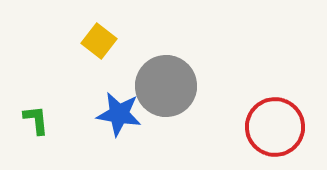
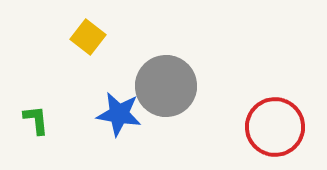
yellow square: moved 11 px left, 4 px up
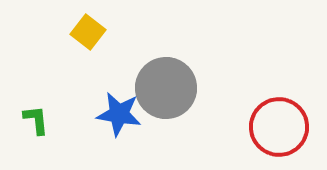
yellow square: moved 5 px up
gray circle: moved 2 px down
red circle: moved 4 px right
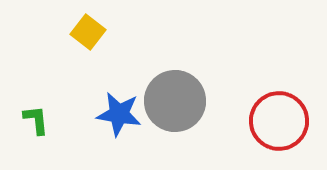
gray circle: moved 9 px right, 13 px down
red circle: moved 6 px up
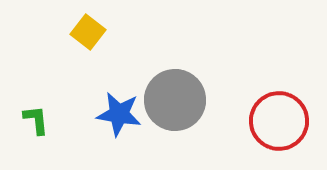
gray circle: moved 1 px up
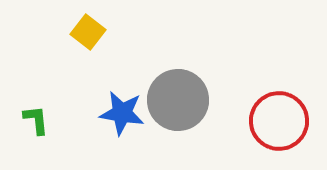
gray circle: moved 3 px right
blue star: moved 3 px right, 1 px up
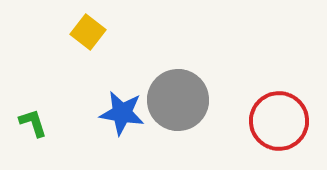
green L-shape: moved 3 px left, 3 px down; rotated 12 degrees counterclockwise
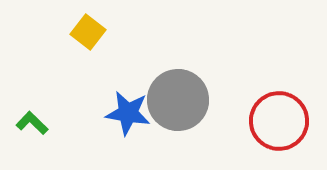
blue star: moved 6 px right
green L-shape: moved 1 px left; rotated 28 degrees counterclockwise
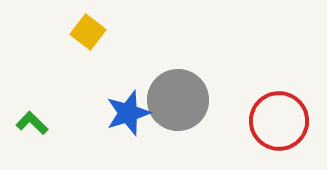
blue star: rotated 27 degrees counterclockwise
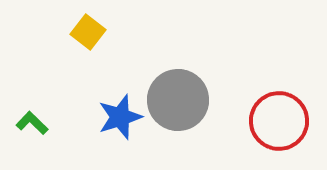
blue star: moved 8 px left, 4 px down
